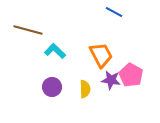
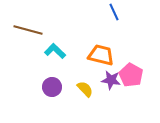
blue line: rotated 36 degrees clockwise
orange trapezoid: rotated 48 degrees counterclockwise
yellow semicircle: rotated 42 degrees counterclockwise
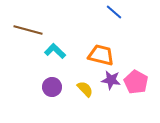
blue line: rotated 24 degrees counterclockwise
pink pentagon: moved 5 px right, 7 px down
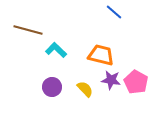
cyan L-shape: moved 1 px right, 1 px up
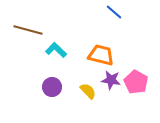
yellow semicircle: moved 3 px right, 2 px down
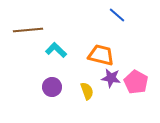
blue line: moved 3 px right, 3 px down
brown line: rotated 20 degrees counterclockwise
purple star: moved 2 px up
yellow semicircle: moved 1 px left; rotated 24 degrees clockwise
